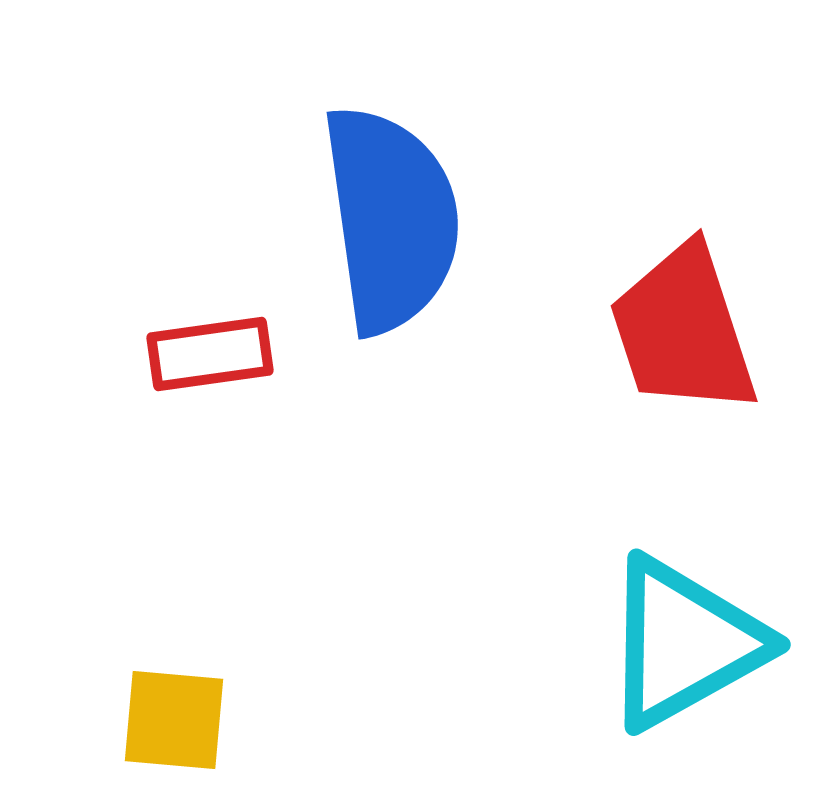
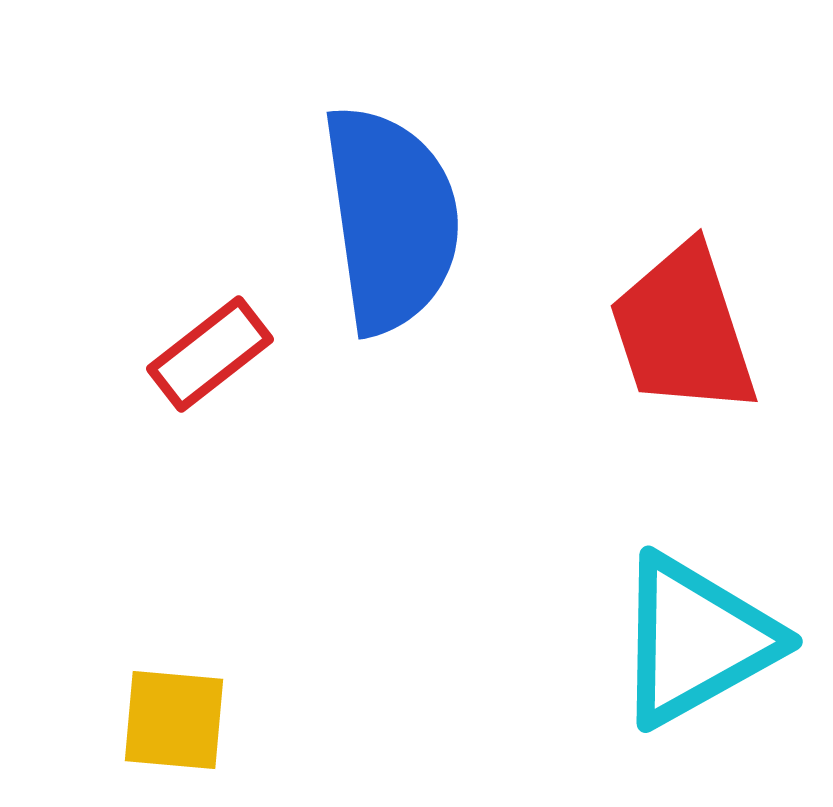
red rectangle: rotated 30 degrees counterclockwise
cyan triangle: moved 12 px right, 3 px up
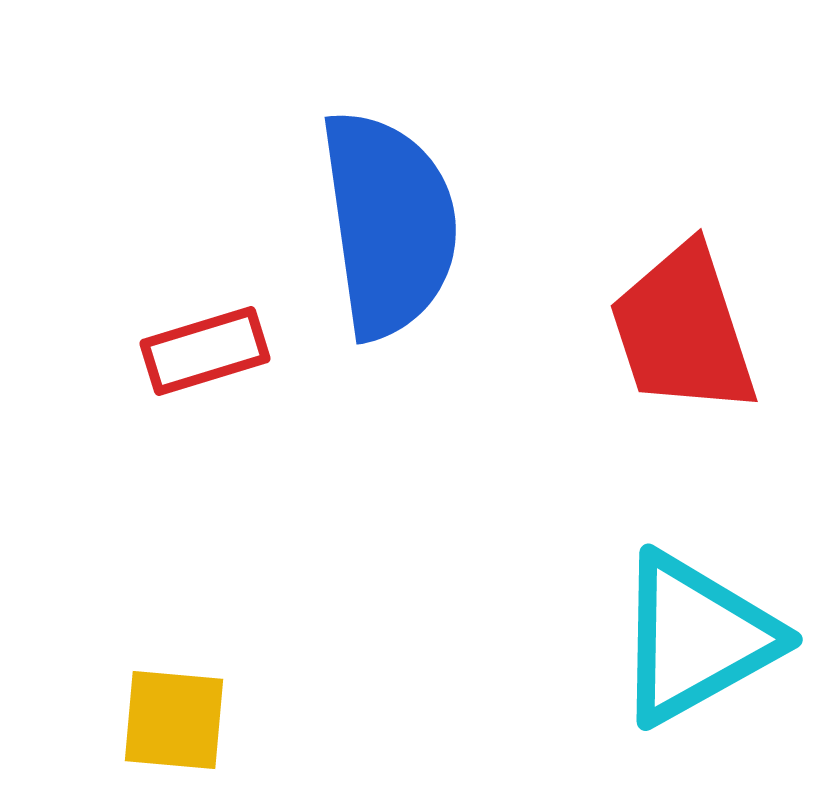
blue semicircle: moved 2 px left, 5 px down
red rectangle: moved 5 px left, 3 px up; rotated 21 degrees clockwise
cyan triangle: moved 2 px up
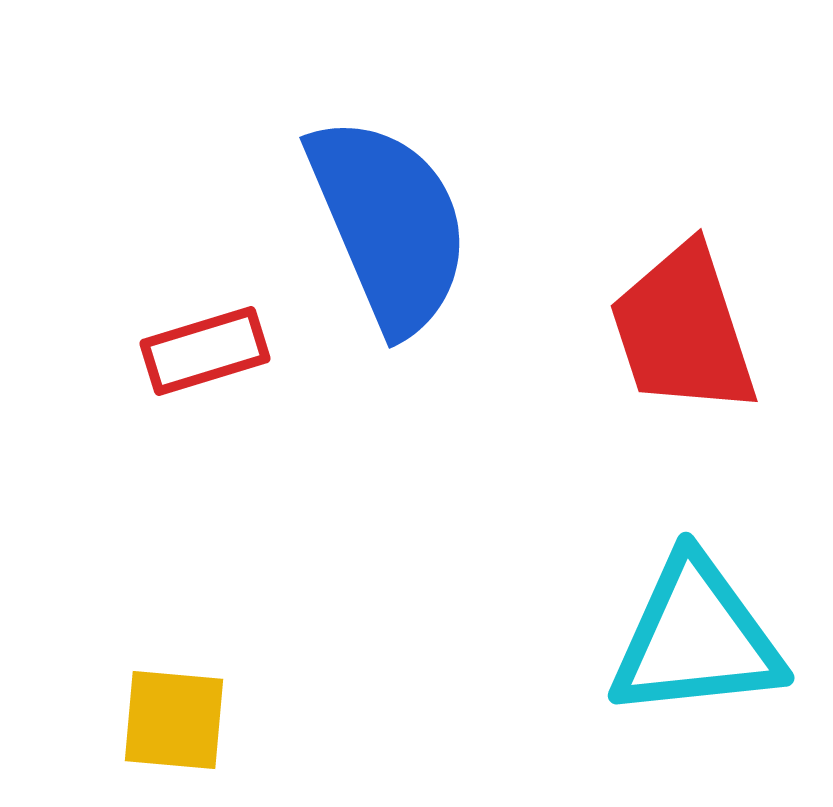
blue semicircle: rotated 15 degrees counterclockwise
cyan triangle: rotated 23 degrees clockwise
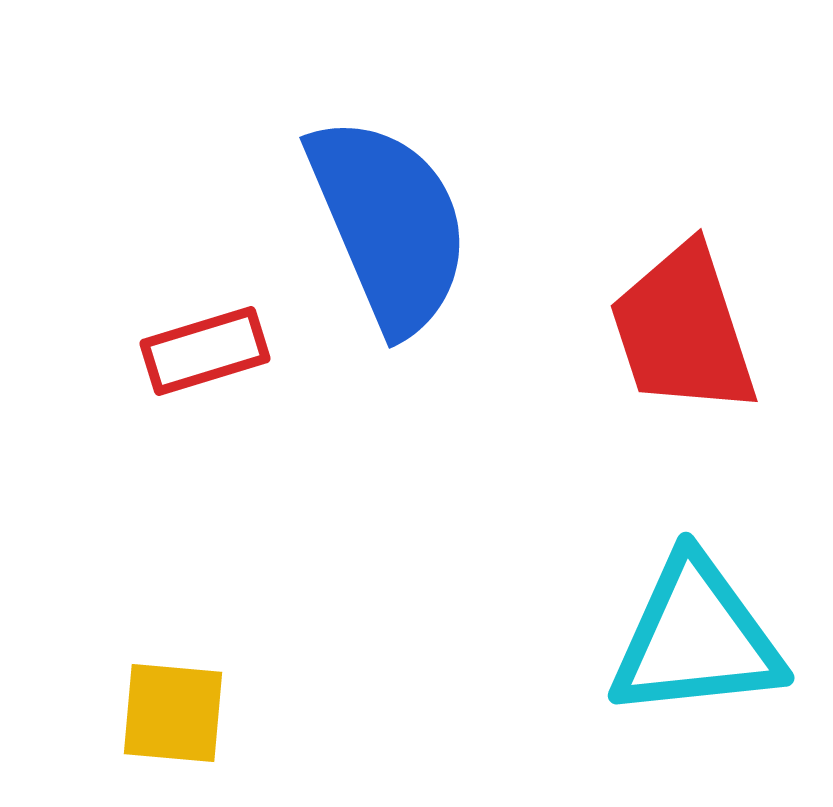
yellow square: moved 1 px left, 7 px up
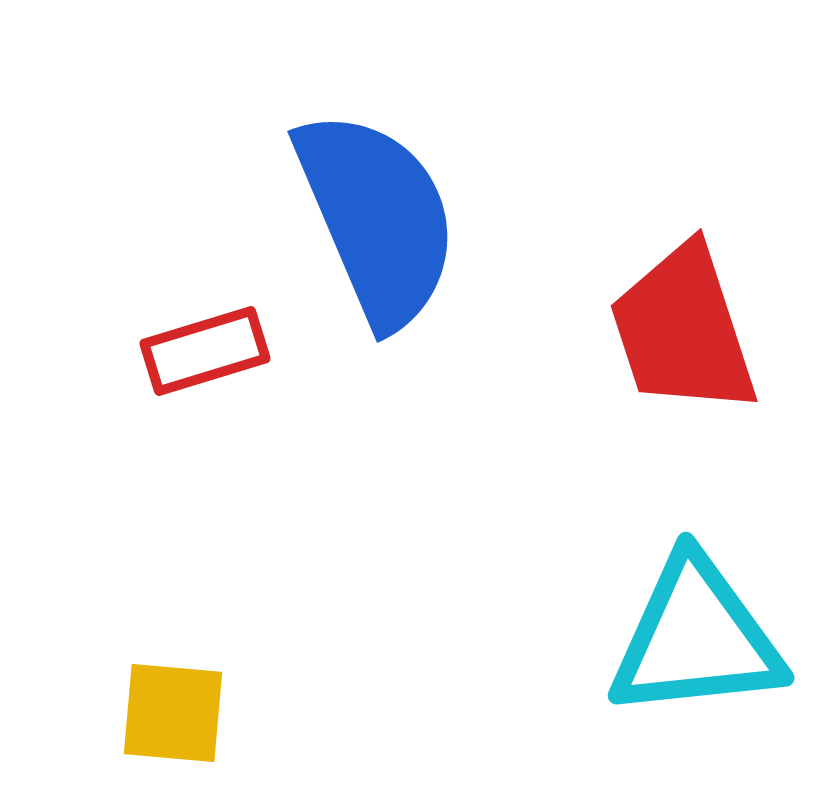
blue semicircle: moved 12 px left, 6 px up
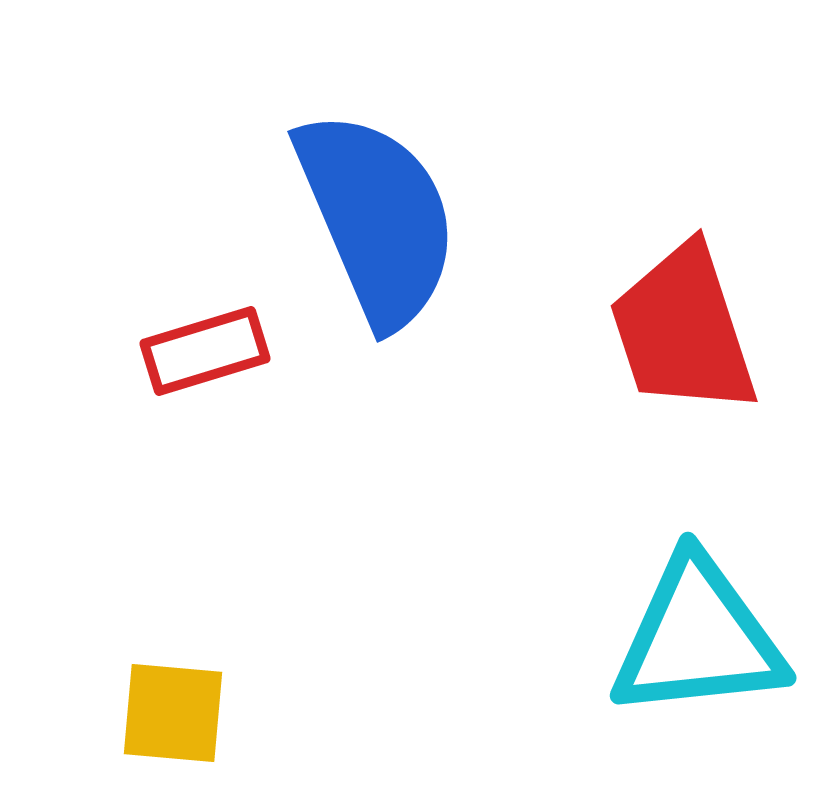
cyan triangle: moved 2 px right
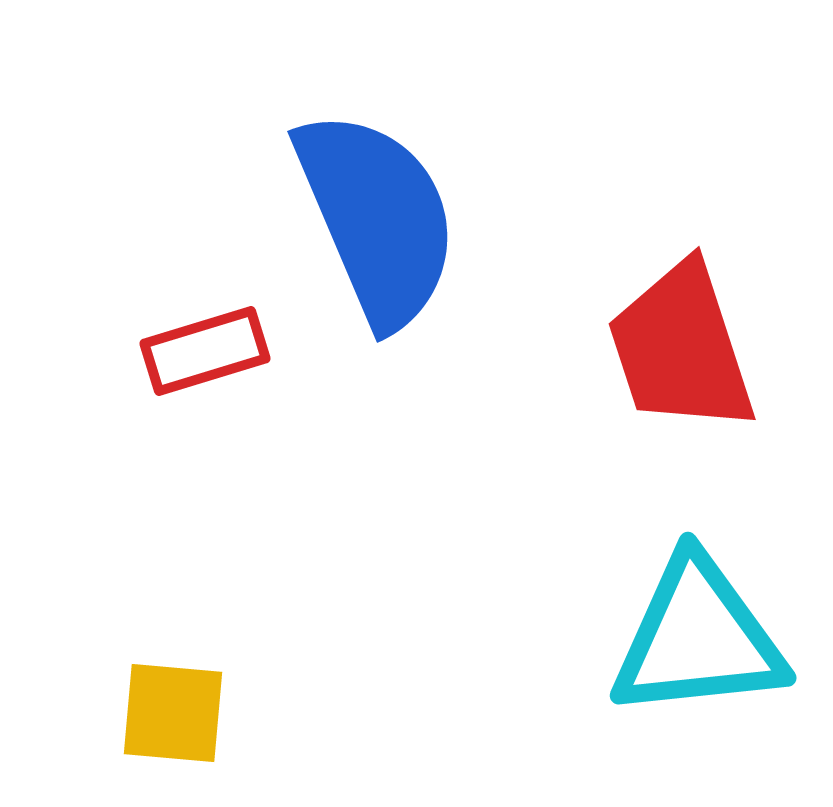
red trapezoid: moved 2 px left, 18 px down
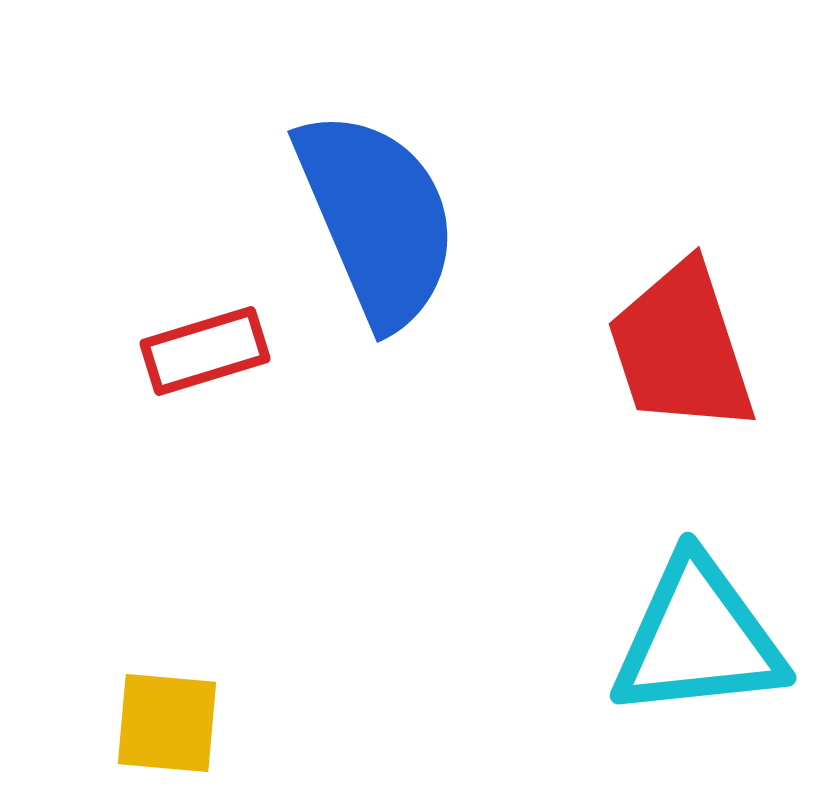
yellow square: moved 6 px left, 10 px down
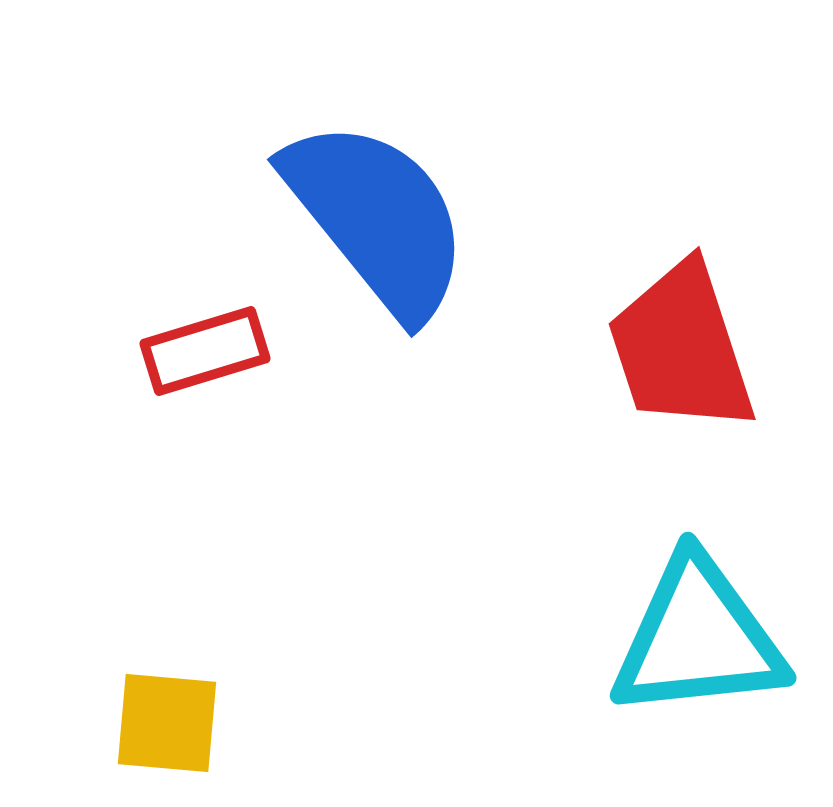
blue semicircle: rotated 16 degrees counterclockwise
